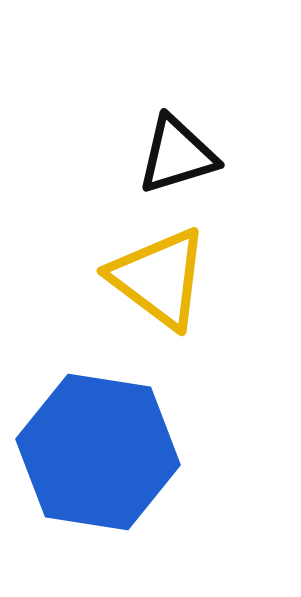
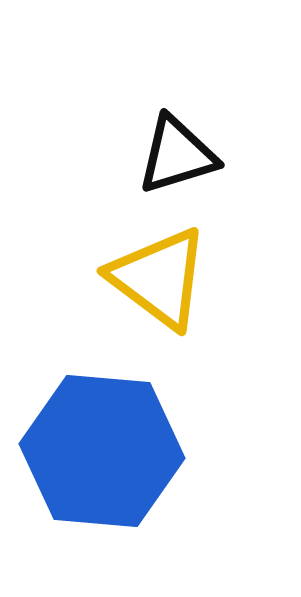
blue hexagon: moved 4 px right, 1 px up; rotated 4 degrees counterclockwise
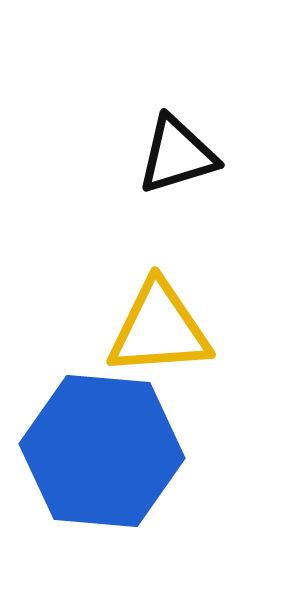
yellow triangle: moved 51 px down; rotated 41 degrees counterclockwise
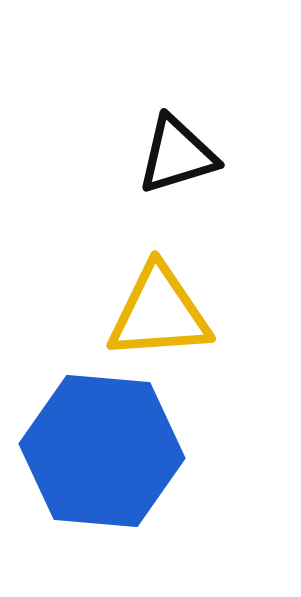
yellow triangle: moved 16 px up
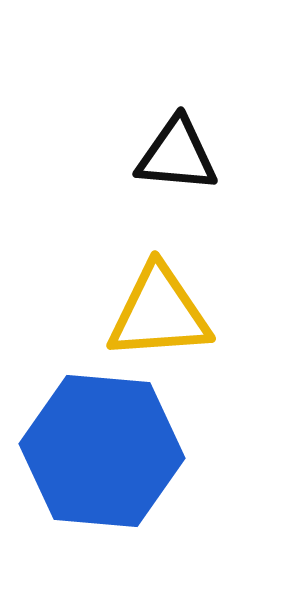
black triangle: rotated 22 degrees clockwise
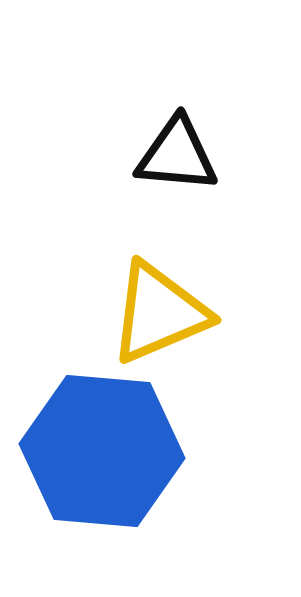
yellow triangle: rotated 19 degrees counterclockwise
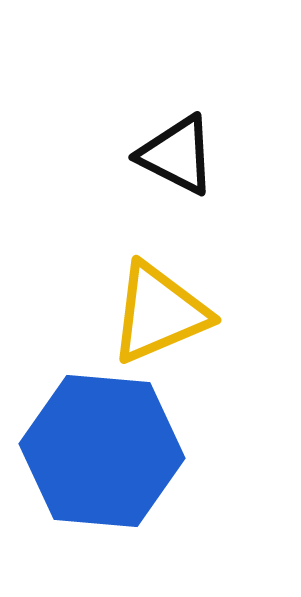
black triangle: rotated 22 degrees clockwise
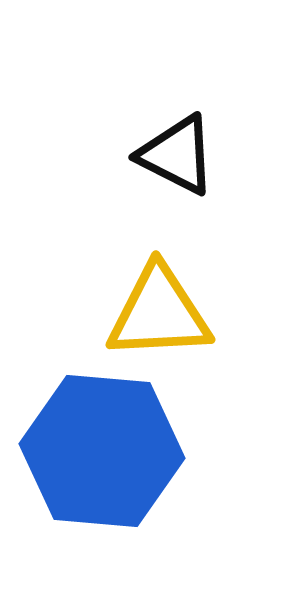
yellow triangle: rotated 20 degrees clockwise
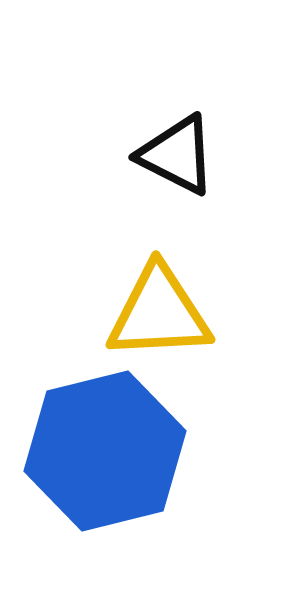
blue hexagon: moved 3 px right; rotated 19 degrees counterclockwise
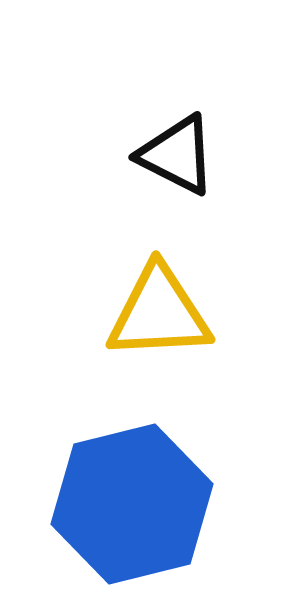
blue hexagon: moved 27 px right, 53 px down
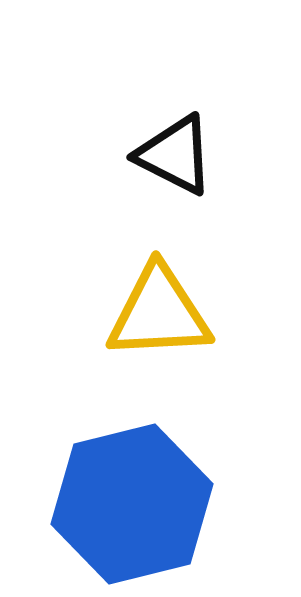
black triangle: moved 2 px left
